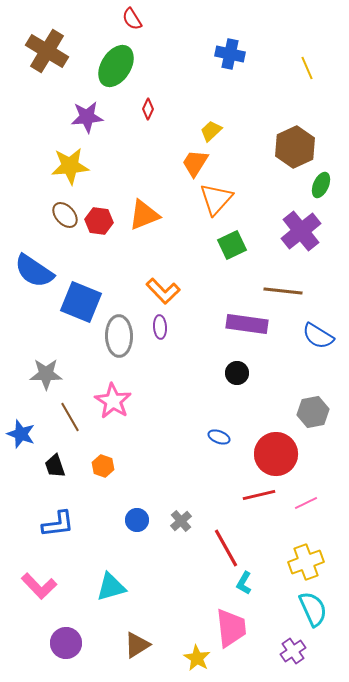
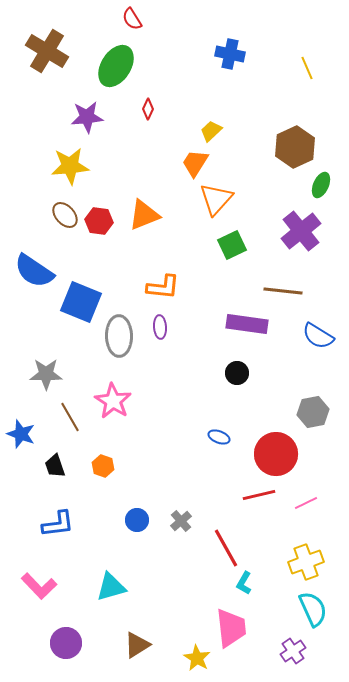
orange L-shape at (163, 291): moved 4 px up; rotated 40 degrees counterclockwise
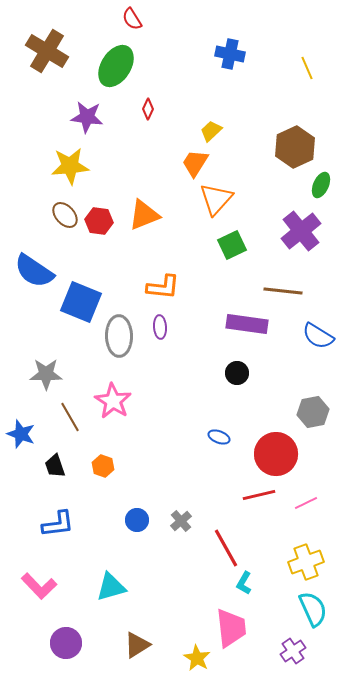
purple star at (87, 117): rotated 12 degrees clockwise
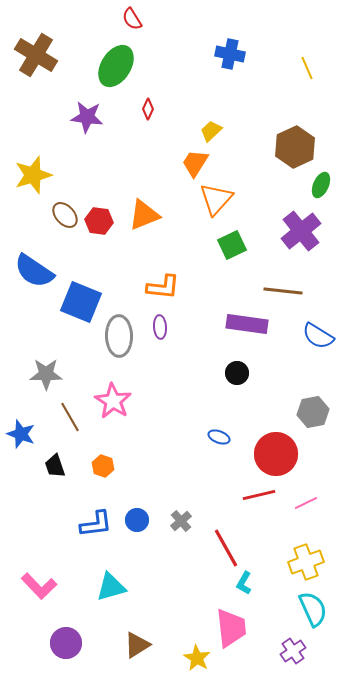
brown cross at (47, 51): moved 11 px left, 4 px down
yellow star at (70, 166): moved 37 px left, 9 px down; rotated 12 degrees counterclockwise
blue L-shape at (58, 524): moved 38 px right
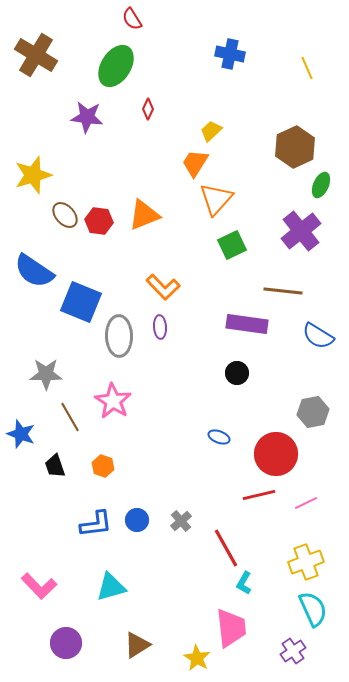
orange L-shape at (163, 287): rotated 40 degrees clockwise
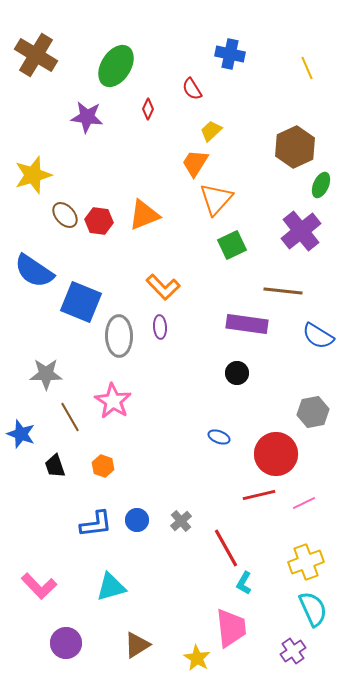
red semicircle at (132, 19): moved 60 px right, 70 px down
pink line at (306, 503): moved 2 px left
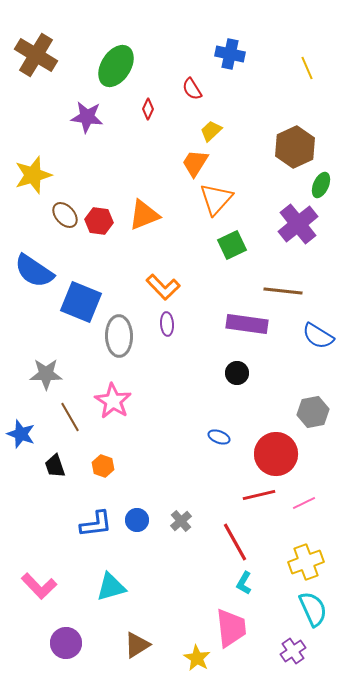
purple cross at (301, 231): moved 3 px left, 7 px up
purple ellipse at (160, 327): moved 7 px right, 3 px up
red line at (226, 548): moved 9 px right, 6 px up
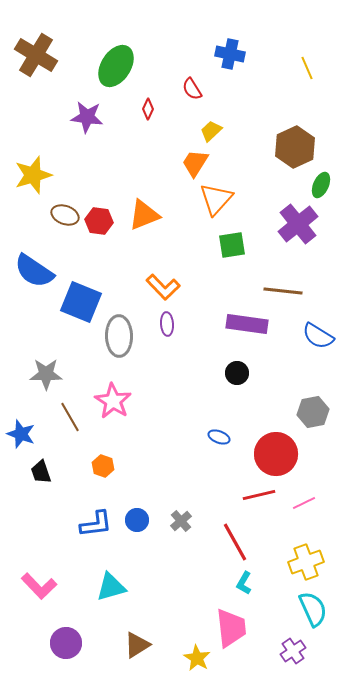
brown ellipse at (65, 215): rotated 28 degrees counterclockwise
green square at (232, 245): rotated 16 degrees clockwise
black trapezoid at (55, 466): moved 14 px left, 6 px down
